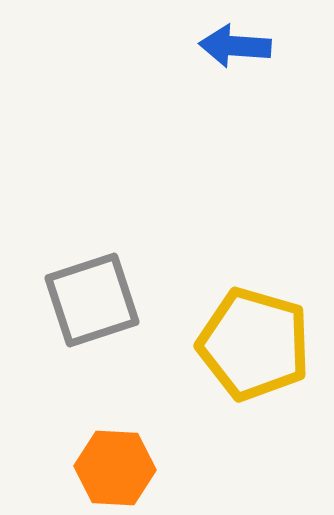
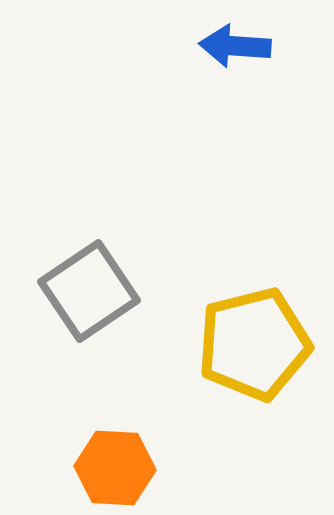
gray square: moved 3 px left, 9 px up; rotated 16 degrees counterclockwise
yellow pentagon: rotated 30 degrees counterclockwise
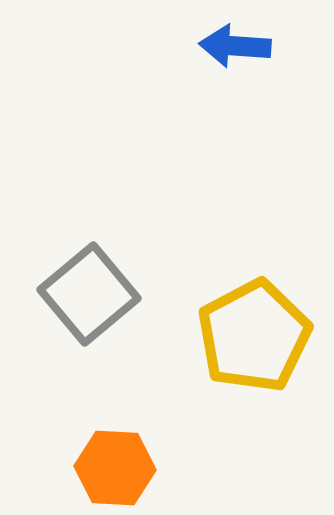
gray square: moved 3 px down; rotated 6 degrees counterclockwise
yellow pentagon: moved 8 px up; rotated 14 degrees counterclockwise
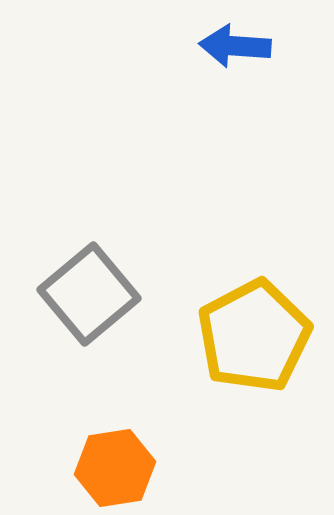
orange hexagon: rotated 12 degrees counterclockwise
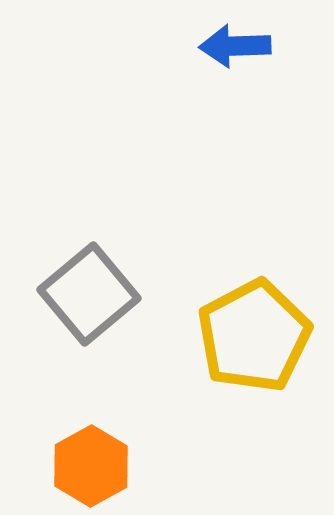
blue arrow: rotated 6 degrees counterclockwise
orange hexagon: moved 24 px left, 2 px up; rotated 20 degrees counterclockwise
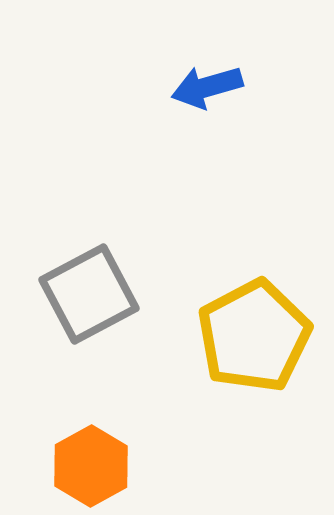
blue arrow: moved 28 px left, 41 px down; rotated 14 degrees counterclockwise
gray square: rotated 12 degrees clockwise
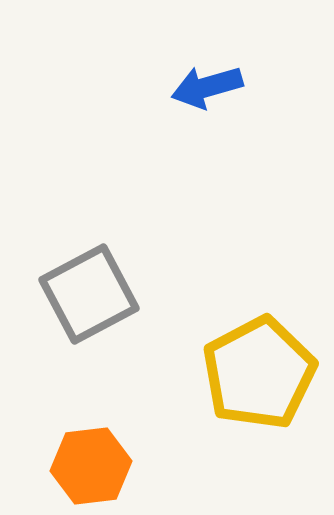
yellow pentagon: moved 5 px right, 37 px down
orange hexagon: rotated 22 degrees clockwise
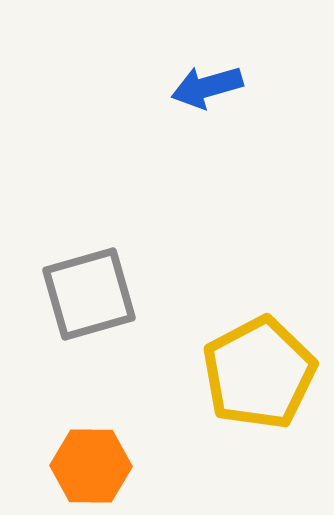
gray square: rotated 12 degrees clockwise
orange hexagon: rotated 8 degrees clockwise
